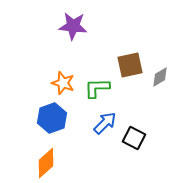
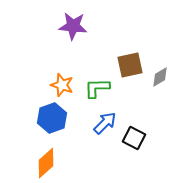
orange star: moved 1 px left, 2 px down
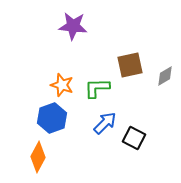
gray diamond: moved 5 px right, 1 px up
orange diamond: moved 8 px left, 6 px up; rotated 20 degrees counterclockwise
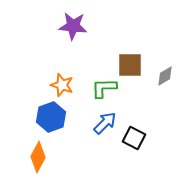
brown square: rotated 12 degrees clockwise
green L-shape: moved 7 px right
blue hexagon: moved 1 px left, 1 px up
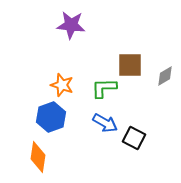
purple star: moved 2 px left, 1 px up
blue arrow: rotated 75 degrees clockwise
orange diamond: rotated 20 degrees counterclockwise
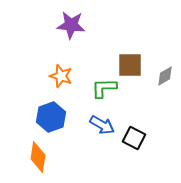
orange star: moved 1 px left, 9 px up
blue arrow: moved 3 px left, 2 px down
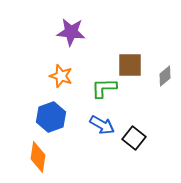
purple star: moved 7 px down
gray diamond: rotated 10 degrees counterclockwise
black square: rotated 10 degrees clockwise
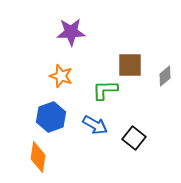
purple star: rotated 8 degrees counterclockwise
green L-shape: moved 1 px right, 2 px down
blue arrow: moved 7 px left
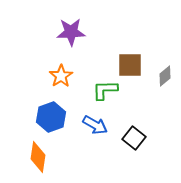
orange star: rotated 20 degrees clockwise
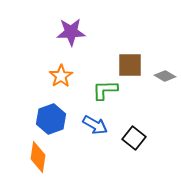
gray diamond: rotated 70 degrees clockwise
blue hexagon: moved 2 px down
